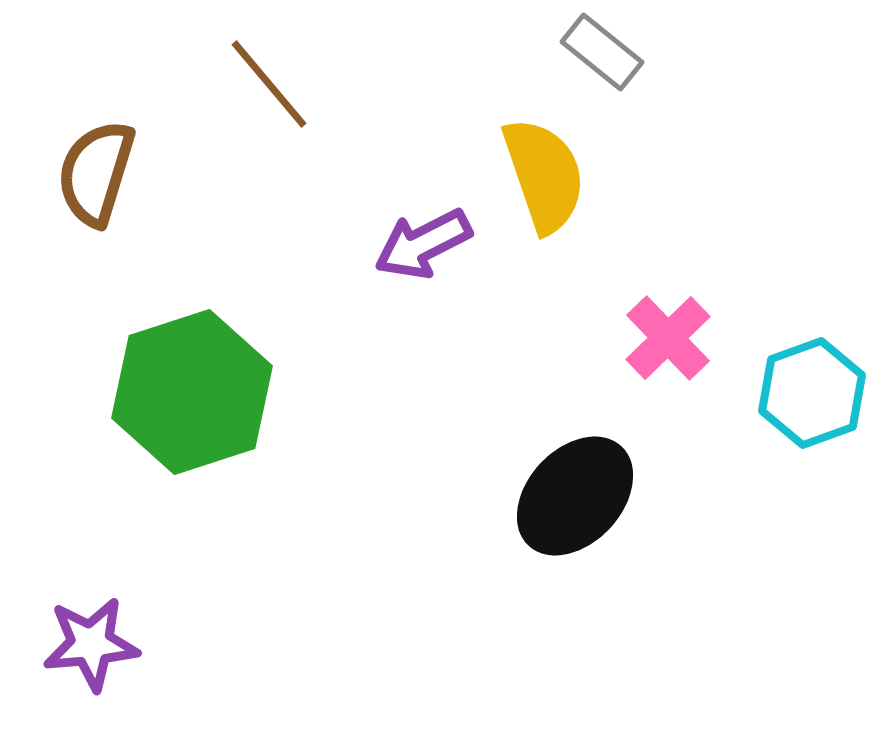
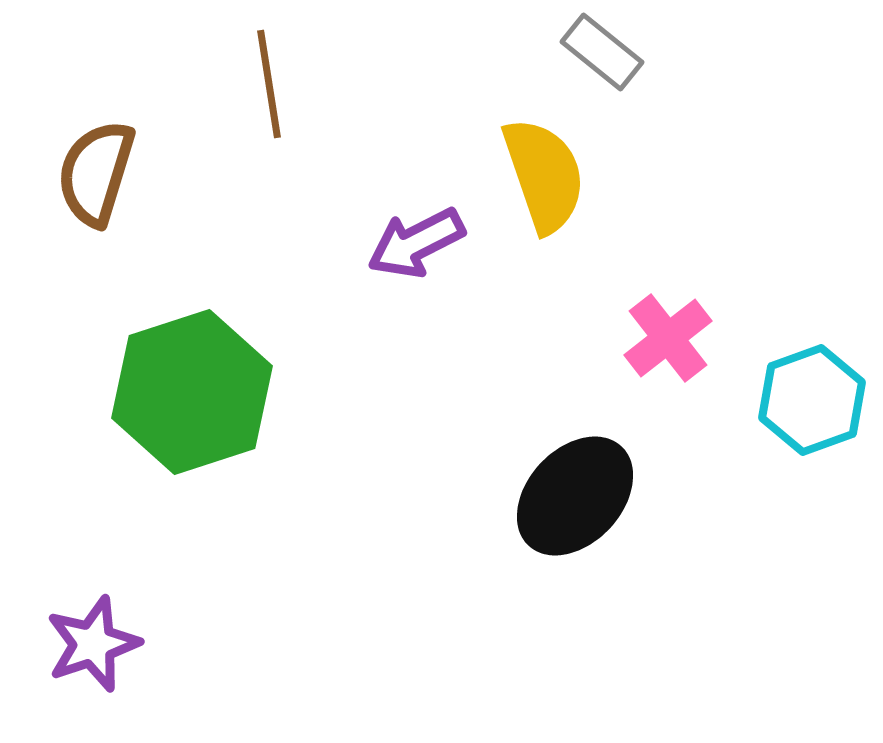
brown line: rotated 31 degrees clockwise
purple arrow: moved 7 px left, 1 px up
pink cross: rotated 6 degrees clockwise
cyan hexagon: moved 7 px down
purple star: moved 2 px right; rotated 14 degrees counterclockwise
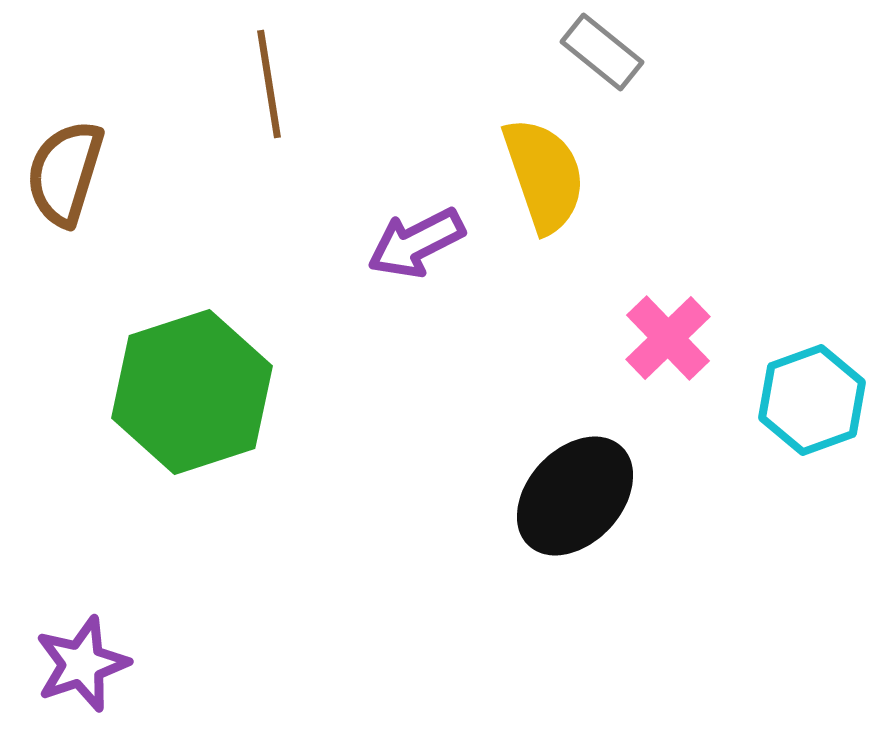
brown semicircle: moved 31 px left
pink cross: rotated 6 degrees counterclockwise
purple star: moved 11 px left, 20 px down
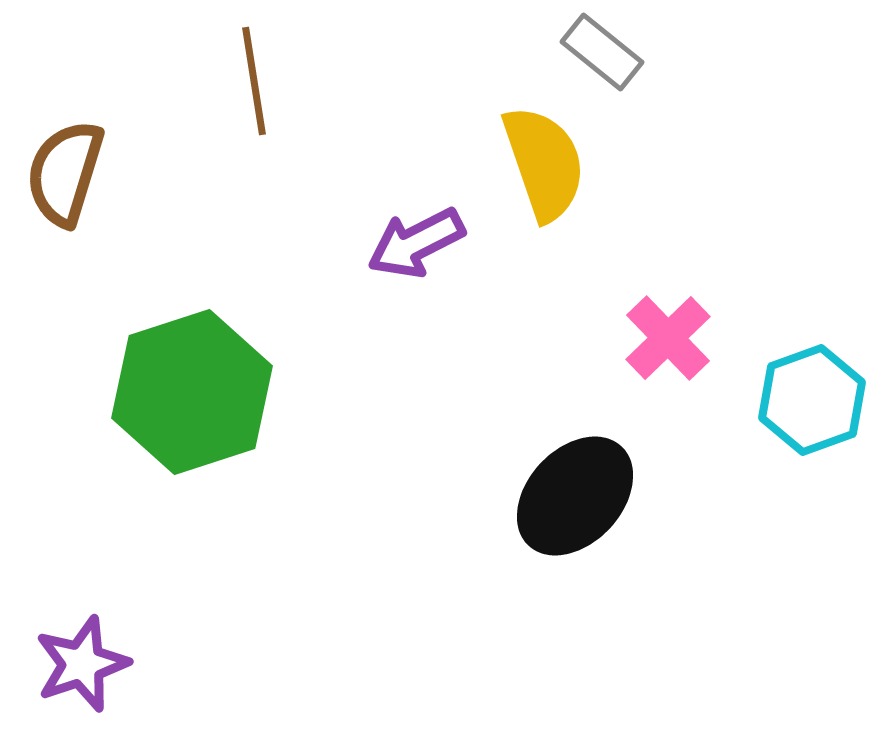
brown line: moved 15 px left, 3 px up
yellow semicircle: moved 12 px up
